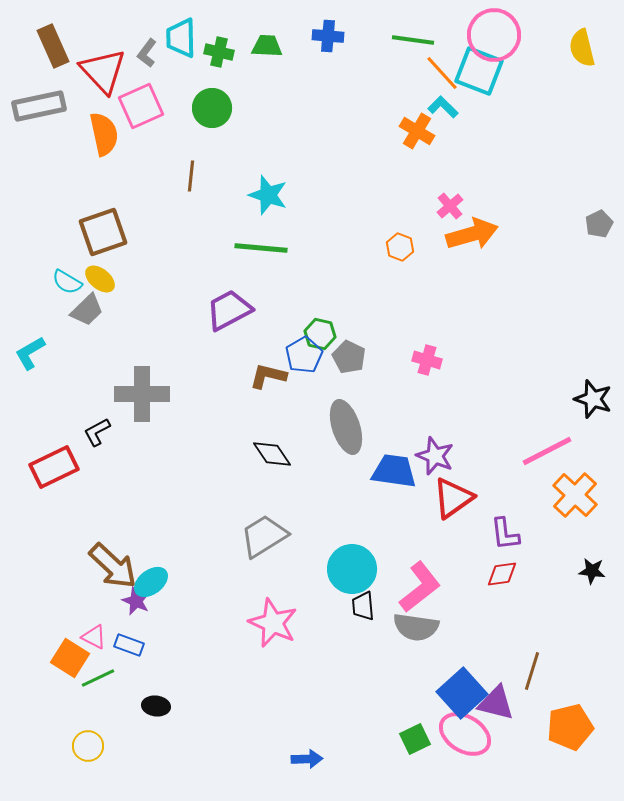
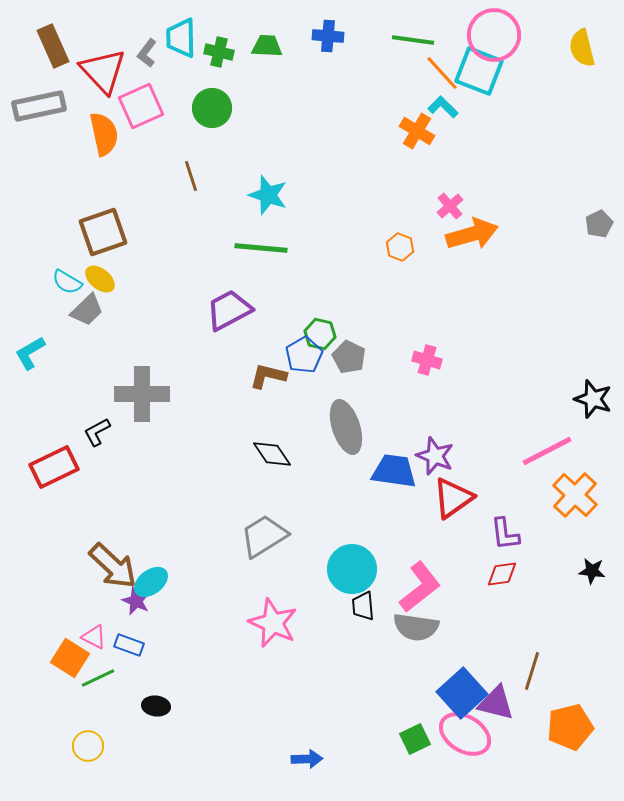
brown line at (191, 176): rotated 24 degrees counterclockwise
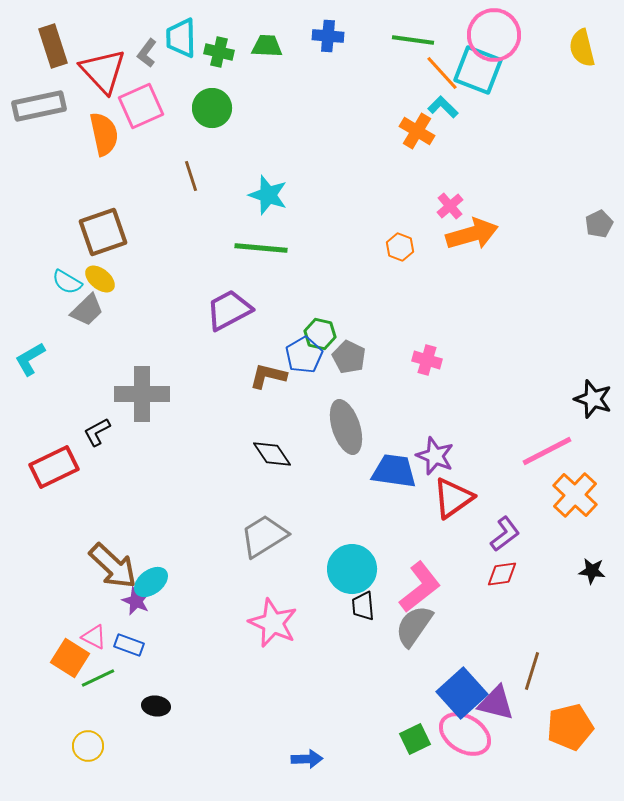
brown rectangle at (53, 46): rotated 6 degrees clockwise
cyan square at (479, 71): moved 1 px left, 1 px up
cyan L-shape at (30, 353): moved 6 px down
purple L-shape at (505, 534): rotated 120 degrees counterclockwise
gray semicircle at (416, 627): moved 2 px left, 1 px up; rotated 117 degrees clockwise
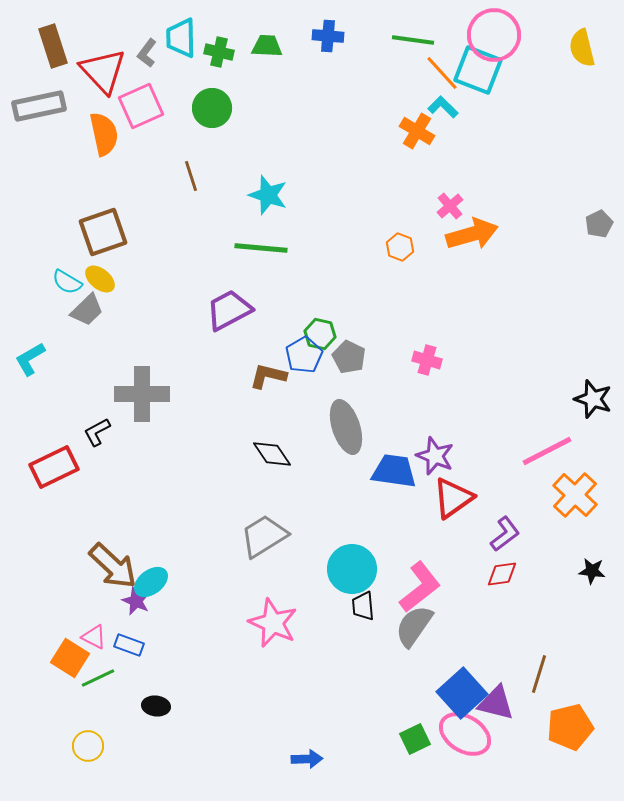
brown line at (532, 671): moved 7 px right, 3 px down
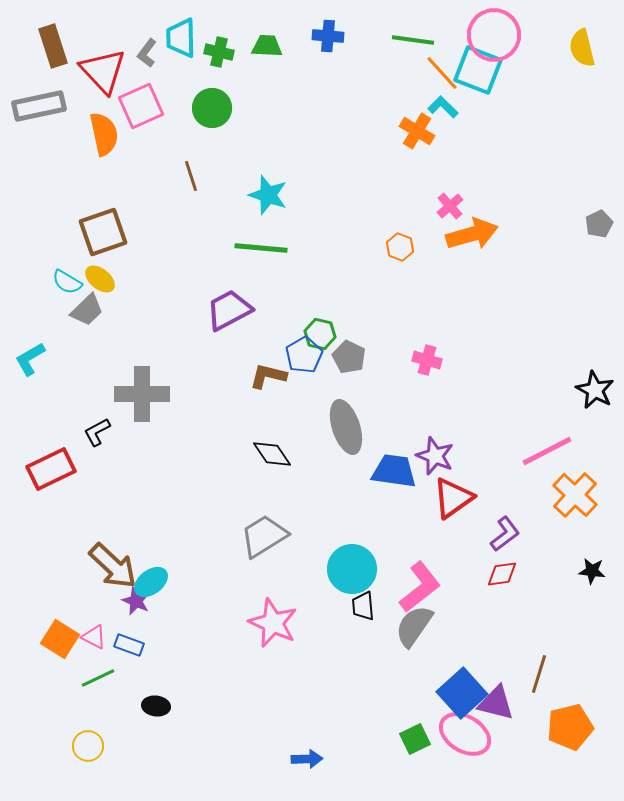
black star at (593, 399): moved 2 px right, 9 px up; rotated 9 degrees clockwise
red rectangle at (54, 467): moved 3 px left, 2 px down
orange square at (70, 658): moved 10 px left, 19 px up
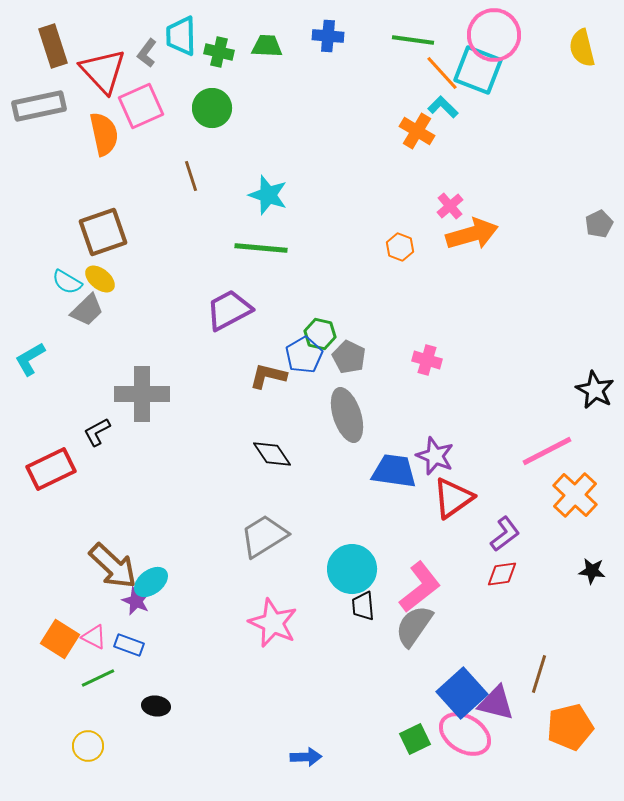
cyan trapezoid at (181, 38): moved 2 px up
gray ellipse at (346, 427): moved 1 px right, 12 px up
blue arrow at (307, 759): moved 1 px left, 2 px up
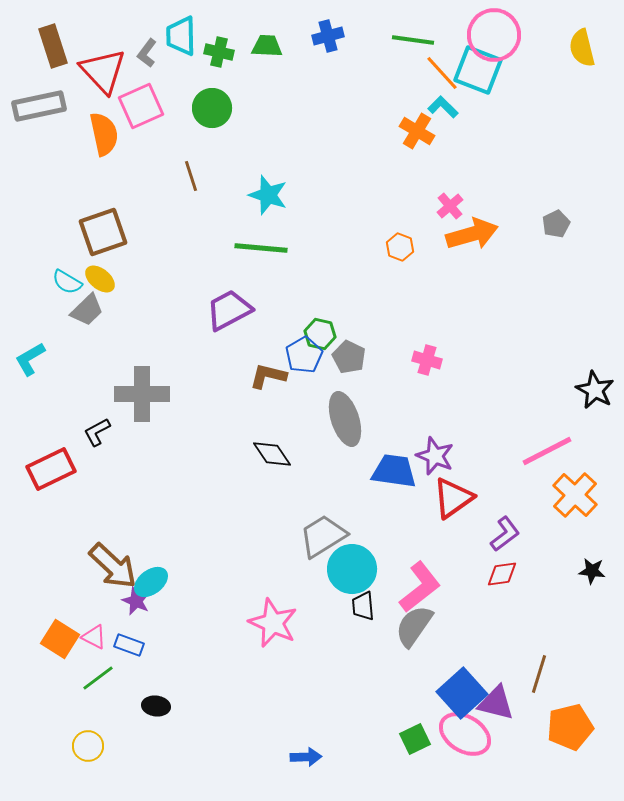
blue cross at (328, 36): rotated 20 degrees counterclockwise
gray pentagon at (599, 224): moved 43 px left
gray ellipse at (347, 415): moved 2 px left, 4 px down
gray trapezoid at (264, 536): moved 59 px right
green line at (98, 678): rotated 12 degrees counterclockwise
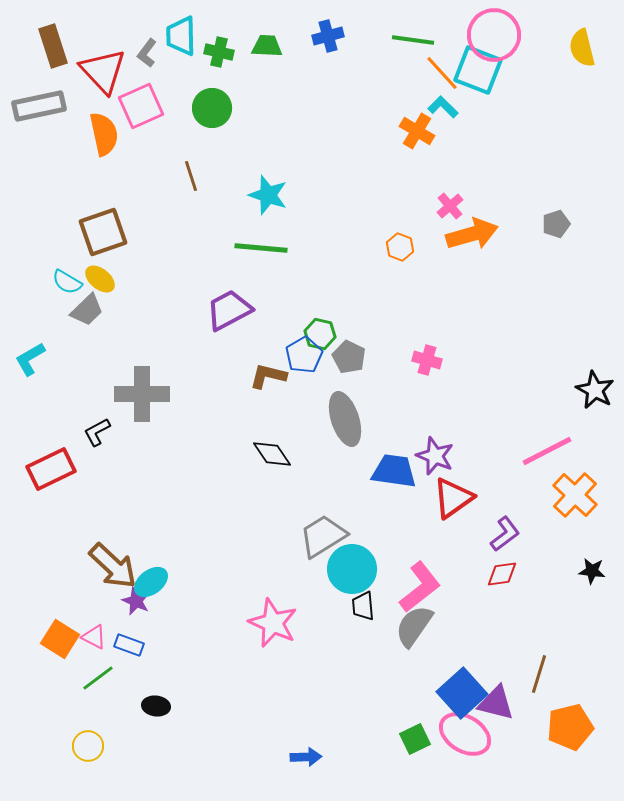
gray pentagon at (556, 224): rotated 8 degrees clockwise
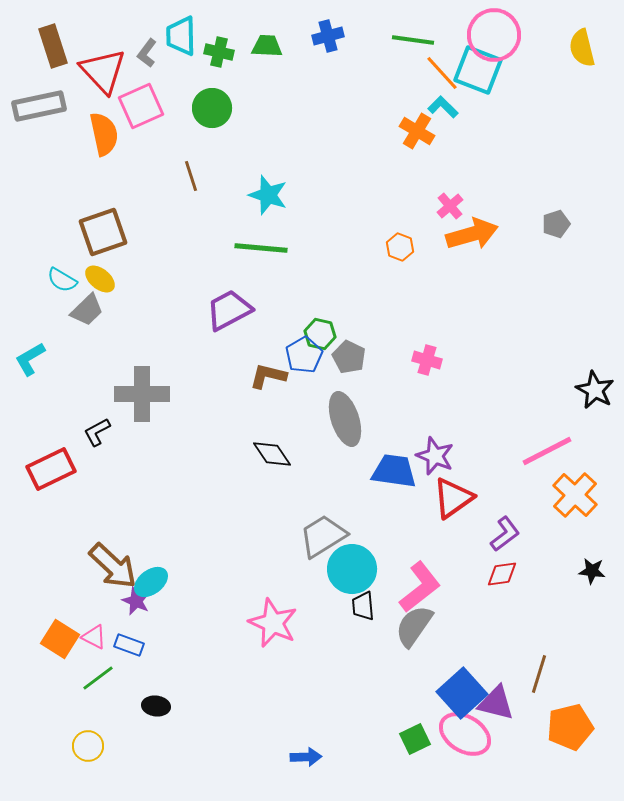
cyan semicircle at (67, 282): moved 5 px left, 2 px up
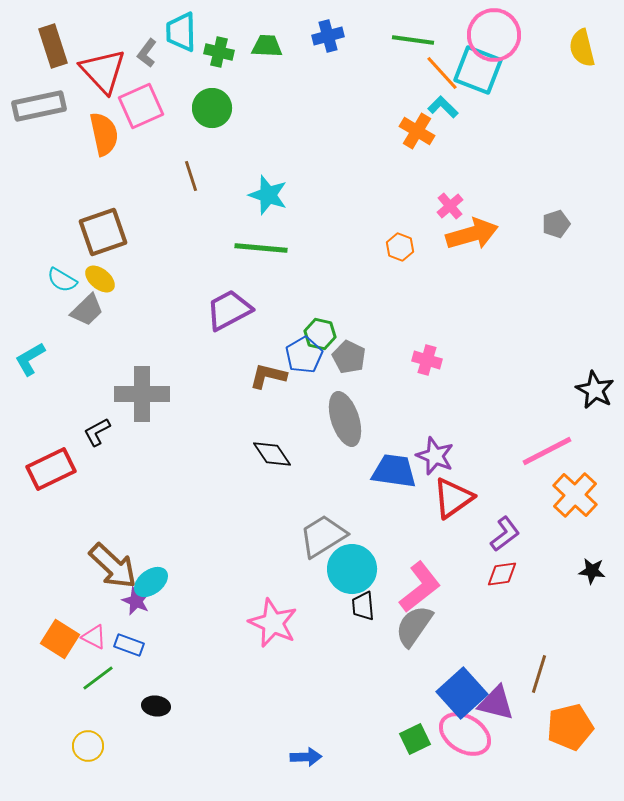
cyan trapezoid at (181, 36): moved 4 px up
